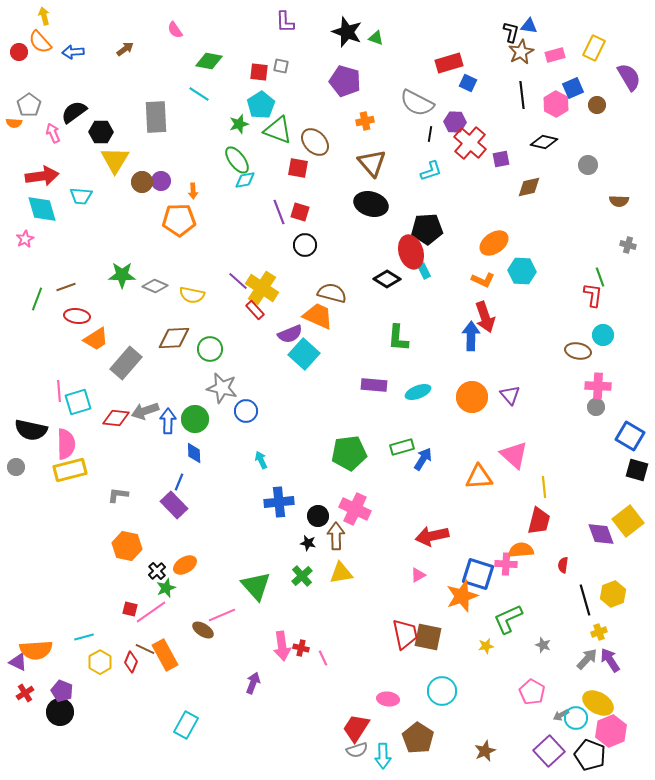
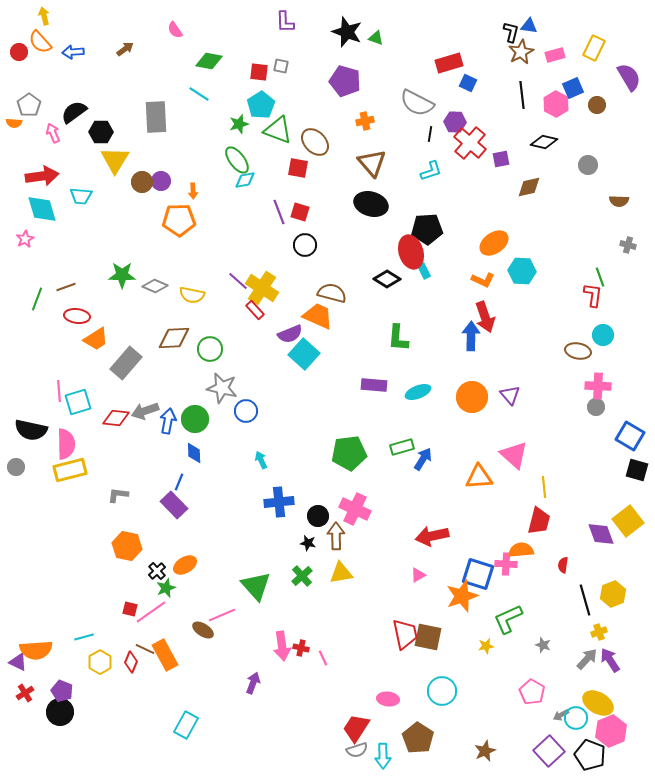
blue arrow at (168, 421): rotated 10 degrees clockwise
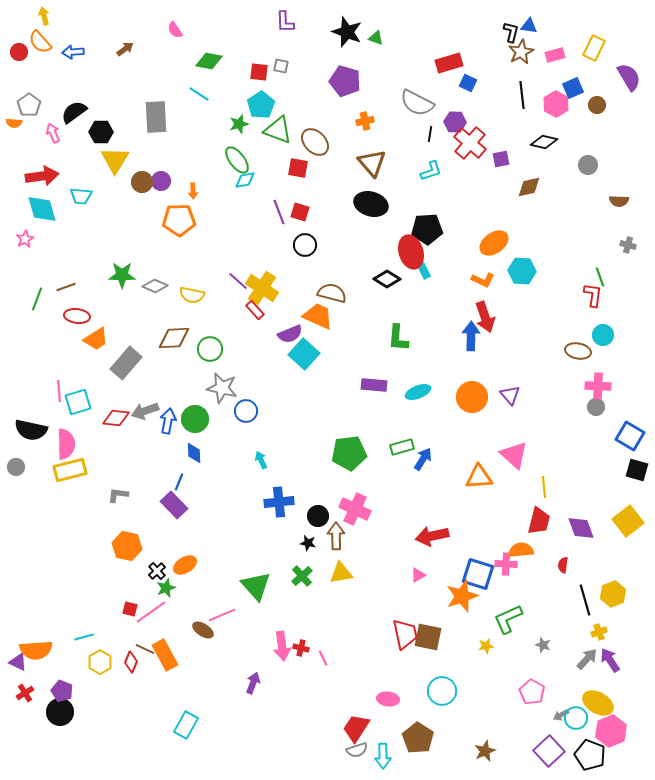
purple diamond at (601, 534): moved 20 px left, 6 px up
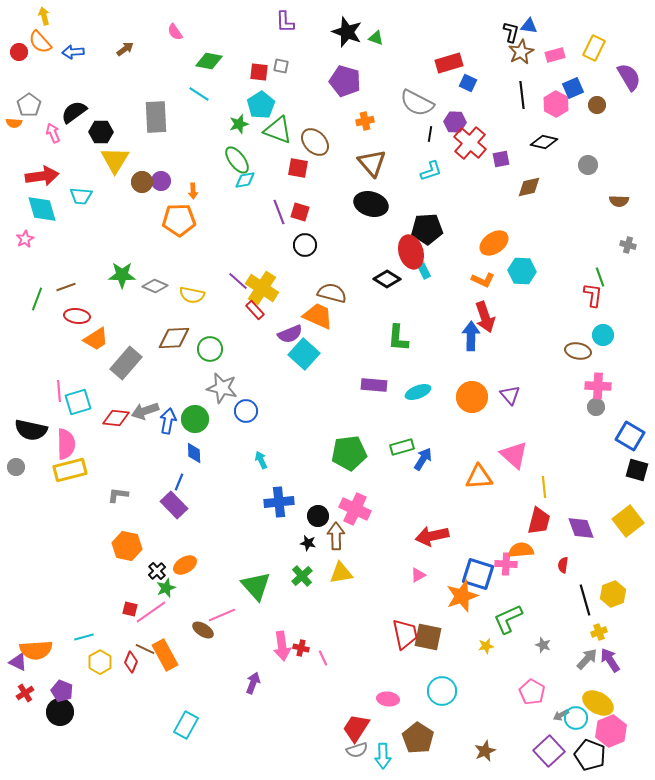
pink semicircle at (175, 30): moved 2 px down
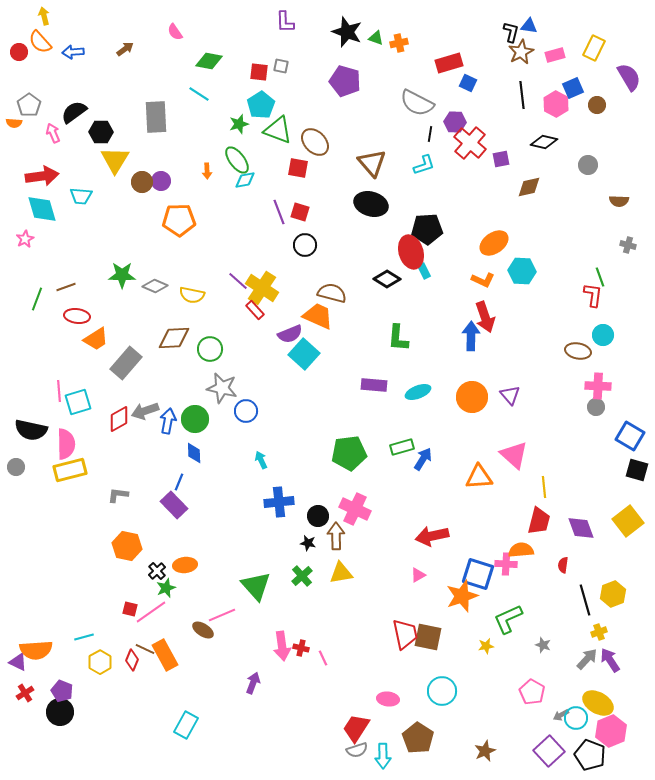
orange cross at (365, 121): moved 34 px right, 78 px up
cyan L-shape at (431, 171): moved 7 px left, 6 px up
orange arrow at (193, 191): moved 14 px right, 20 px up
red diamond at (116, 418): moved 3 px right, 1 px down; rotated 36 degrees counterclockwise
orange ellipse at (185, 565): rotated 25 degrees clockwise
red diamond at (131, 662): moved 1 px right, 2 px up
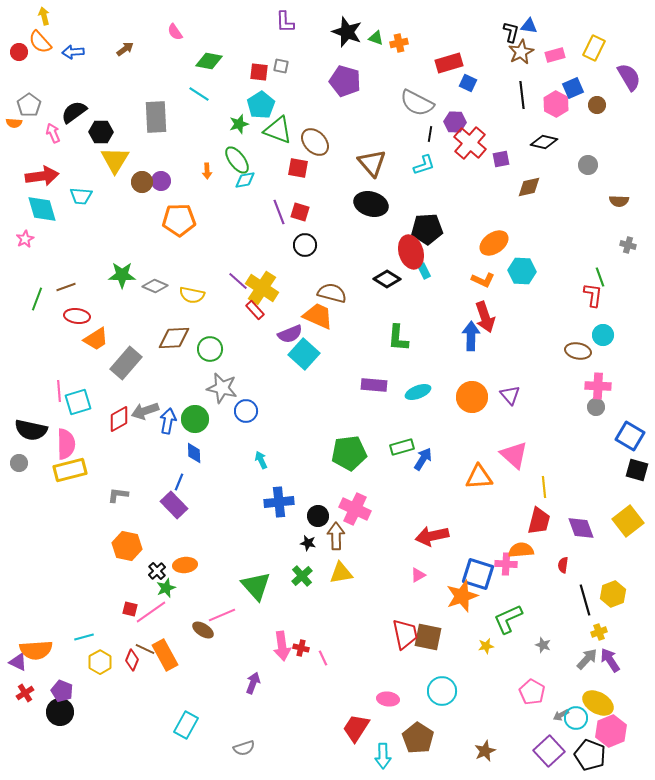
gray circle at (16, 467): moved 3 px right, 4 px up
gray semicircle at (357, 750): moved 113 px left, 2 px up
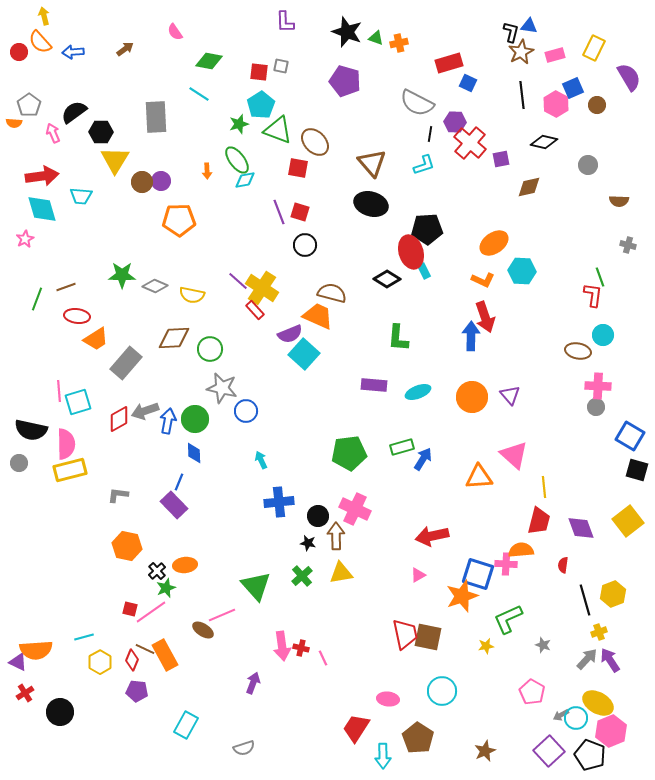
purple pentagon at (62, 691): moved 75 px right; rotated 15 degrees counterclockwise
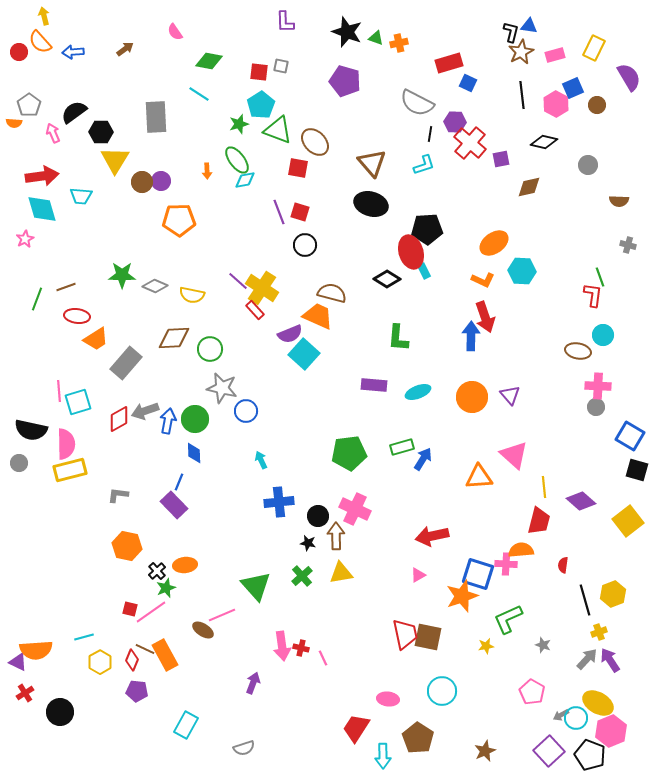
purple diamond at (581, 528): moved 27 px up; rotated 28 degrees counterclockwise
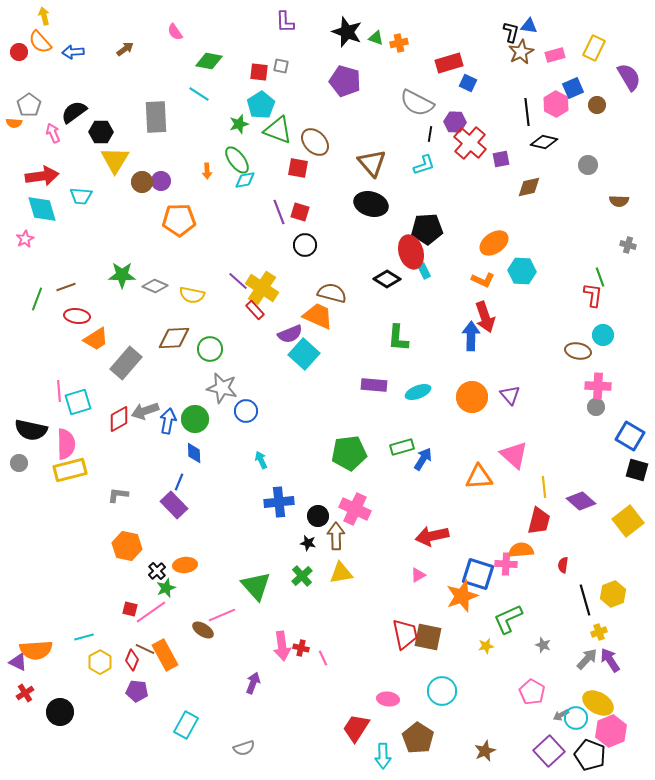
black line at (522, 95): moved 5 px right, 17 px down
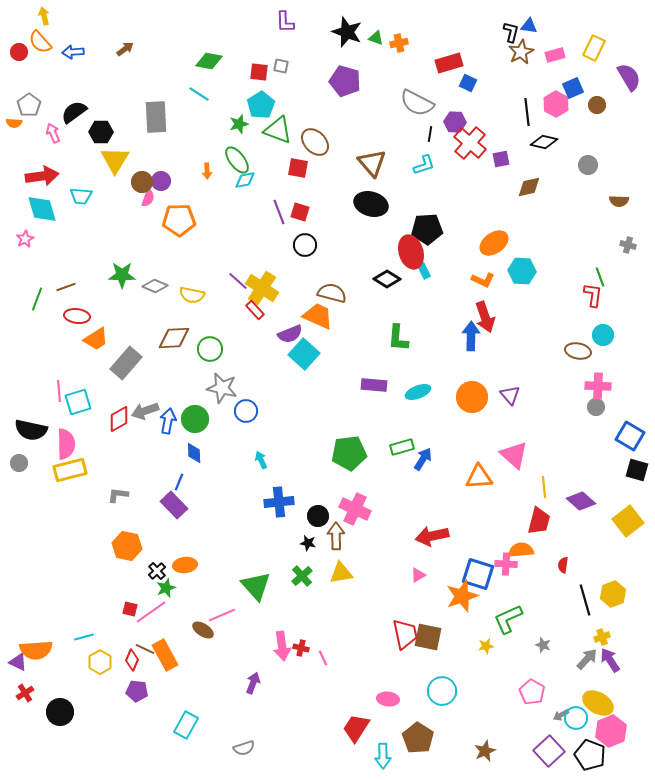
pink semicircle at (175, 32): moved 27 px left, 166 px down; rotated 126 degrees counterclockwise
yellow cross at (599, 632): moved 3 px right, 5 px down
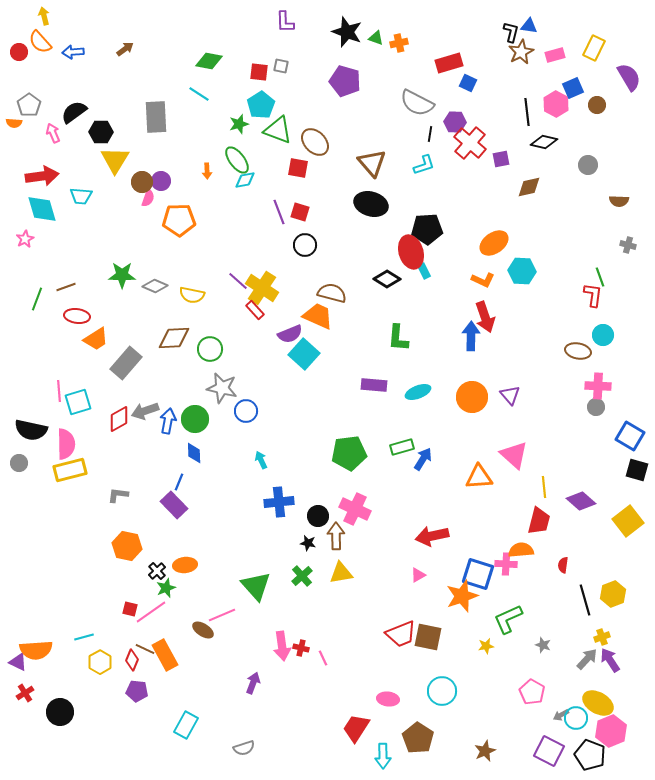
red trapezoid at (405, 634): moved 4 px left; rotated 80 degrees clockwise
purple square at (549, 751): rotated 20 degrees counterclockwise
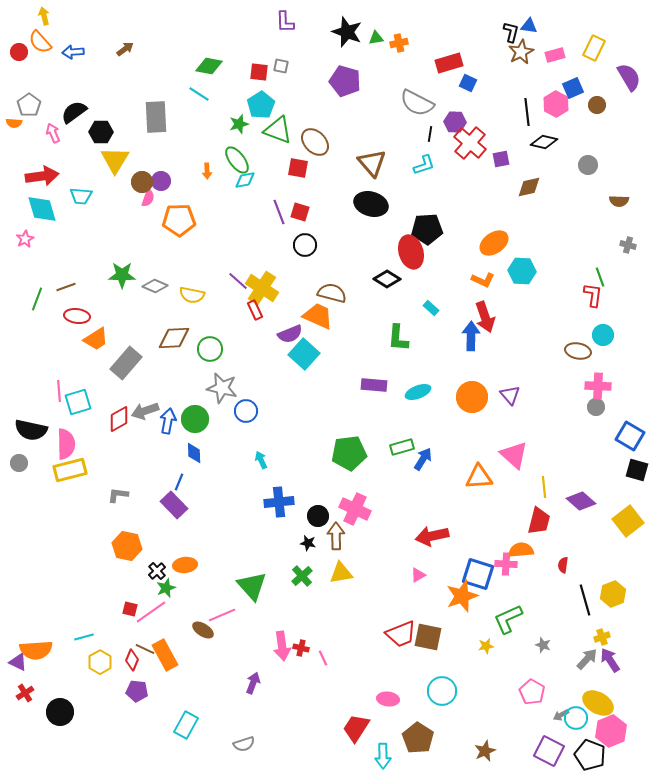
green triangle at (376, 38): rotated 28 degrees counterclockwise
green diamond at (209, 61): moved 5 px down
cyan rectangle at (424, 271): moved 7 px right, 37 px down; rotated 21 degrees counterclockwise
red rectangle at (255, 310): rotated 18 degrees clockwise
green triangle at (256, 586): moved 4 px left
gray semicircle at (244, 748): moved 4 px up
